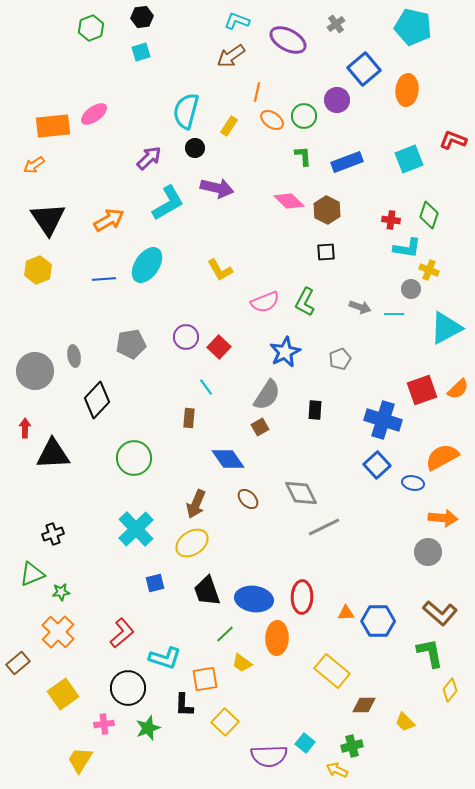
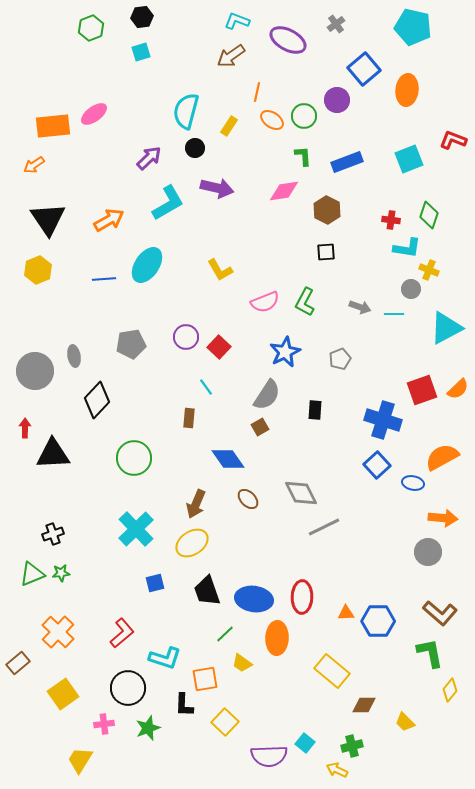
pink diamond at (289, 201): moved 5 px left, 10 px up; rotated 52 degrees counterclockwise
green star at (61, 592): moved 19 px up
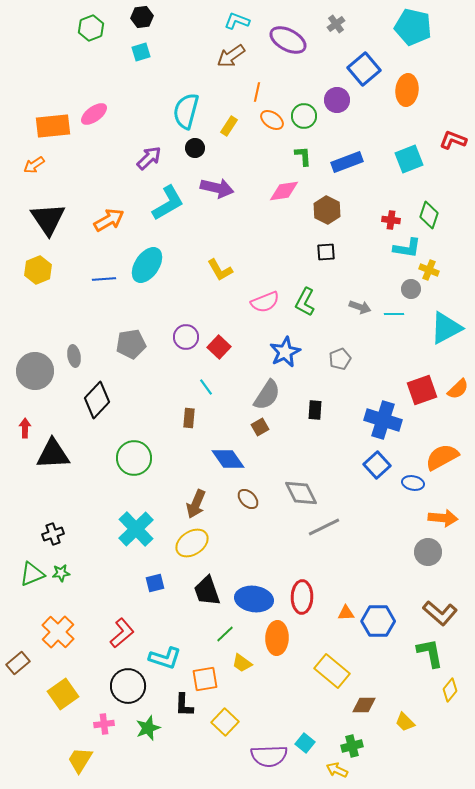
black circle at (128, 688): moved 2 px up
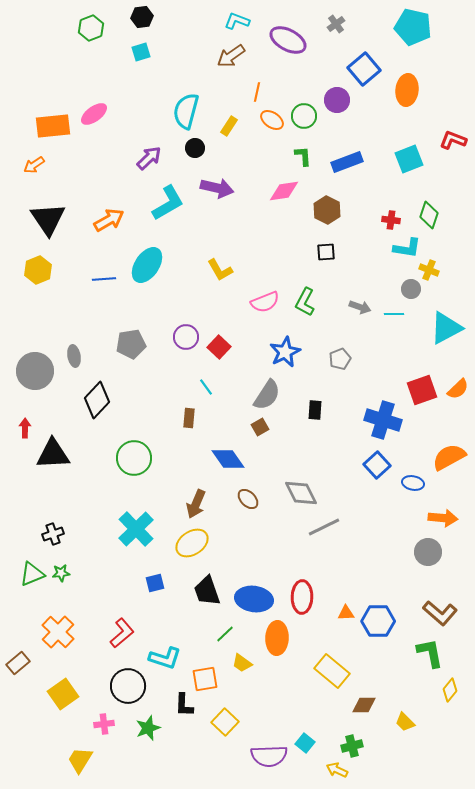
orange semicircle at (442, 457): moved 7 px right
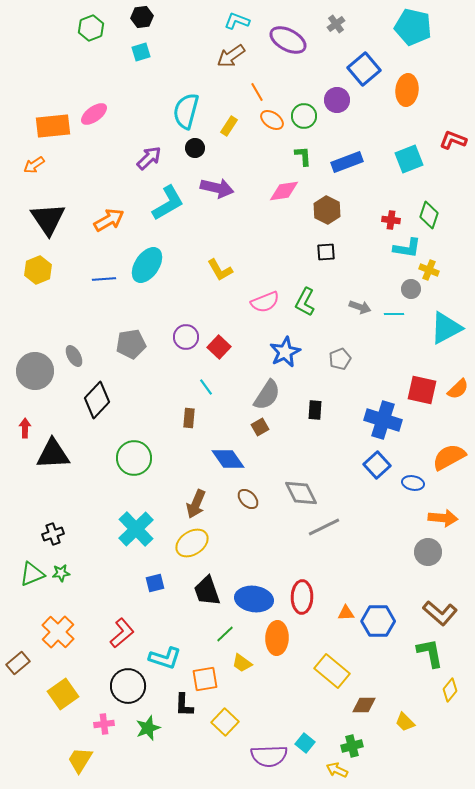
orange line at (257, 92): rotated 42 degrees counterclockwise
gray ellipse at (74, 356): rotated 20 degrees counterclockwise
red square at (422, 390): rotated 32 degrees clockwise
